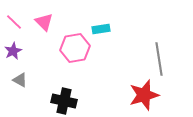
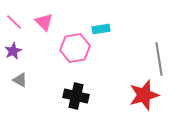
black cross: moved 12 px right, 5 px up
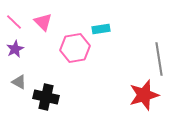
pink triangle: moved 1 px left
purple star: moved 2 px right, 2 px up
gray triangle: moved 1 px left, 2 px down
black cross: moved 30 px left, 1 px down
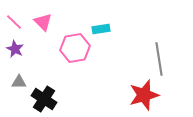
purple star: rotated 18 degrees counterclockwise
gray triangle: rotated 28 degrees counterclockwise
black cross: moved 2 px left, 2 px down; rotated 20 degrees clockwise
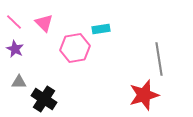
pink triangle: moved 1 px right, 1 px down
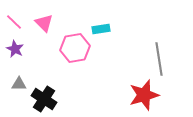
gray triangle: moved 2 px down
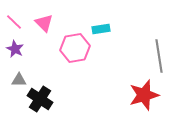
gray line: moved 3 px up
gray triangle: moved 4 px up
black cross: moved 4 px left
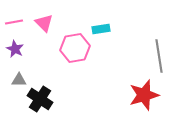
pink line: rotated 54 degrees counterclockwise
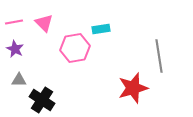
red star: moved 11 px left, 7 px up
black cross: moved 2 px right, 1 px down
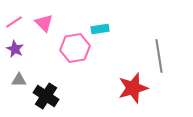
pink line: rotated 24 degrees counterclockwise
cyan rectangle: moved 1 px left
black cross: moved 4 px right, 4 px up
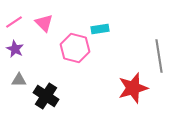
pink hexagon: rotated 24 degrees clockwise
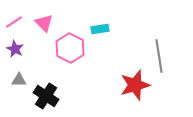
pink hexagon: moved 5 px left; rotated 12 degrees clockwise
red star: moved 2 px right, 3 px up
